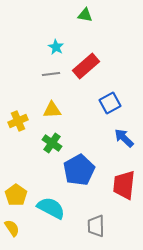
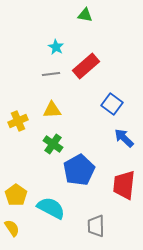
blue square: moved 2 px right, 1 px down; rotated 25 degrees counterclockwise
green cross: moved 1 px right, 1 px down
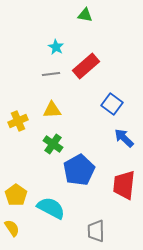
gray trapezoid: moved 5 px down
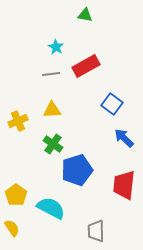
red rectangle: rotated 12 degrees clockwise
blue pentagon: moved 2 px left; rotated 12 degrees clockwise
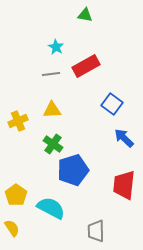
blue pentagon: moved 4 px left
